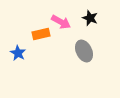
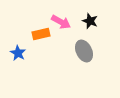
black star: moved 3 px down
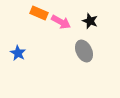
orange rectangle: moved 2 px left, 21 px up; rotated 36 degrees clockwise
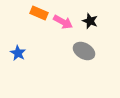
pink arrow: moved 2 px right
gray ellipse: rotated 35 degrees counterclockwise
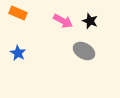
orange rectangle: moved 21 px left
pink arrow: moved 1 px up
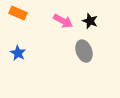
gray ellipse: rotated 40 degrees clockwise
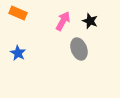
pink arrow: rotated 90 degrees counterclockwise
gray ellipse: moved 5 px left, 2 px up
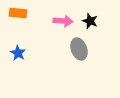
orange rectangle: rotated 18 degrees counterclockwise
pink arrow: rotated 66 degrees clockwise
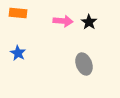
black star: moved 1 px left, 1 px down; rotated 14 degrees clockwise
gray ellipse: moved 5 px right, 15 px down
